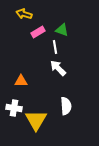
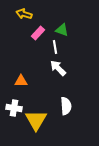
pink rectangle: moved 1 px down; rotated 16 degrees counterclockwise
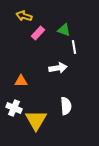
yellow arrow: moved 2 px down
green triangle: moved 2 px right
white line: moved 19 px right
white arrow: rotated 126 degrees clockwise
white cross: rotated 14 degrees clockwise
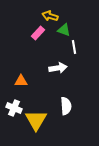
yellow arrow: moved 26 px right
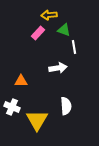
yellow arrow: moved 1 px left, 1 px up; rotated 21 degrees counterclockwise
white cross: moved 2 px left, 1 px up
yellow triangle: moved 1 px right
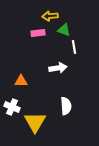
yellow arrow: moved 1 px right, 1 px down
pink rectangle: rotated 40 degrees clockwise
yellow triangle: moved 2 px left, 2 px down
